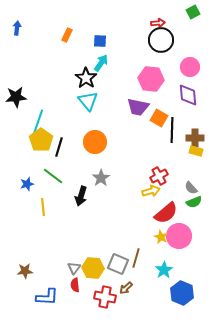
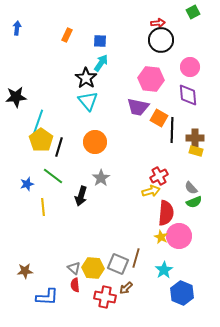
red semicircle at (166, 213): rotated 45 degrees counterclockwise
gray triangle at (74, 268): rotated 24 degrees counterclockwise
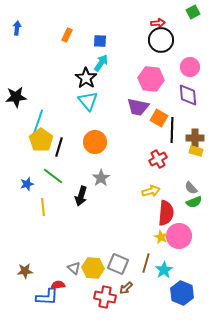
red cross at (159, 176): moved 1 px left, 17 px up
brown line at (136, 258): moved 10 px right, 5 px down
red semicircle at (75, 285): moved 17 px left; rotated 88 degrees clockwise
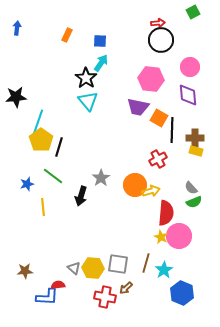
orange circle at (95, 142): moved 40 px right, 43 px down
gray square at (118, 264): rotated 15 degrees counterclockwise
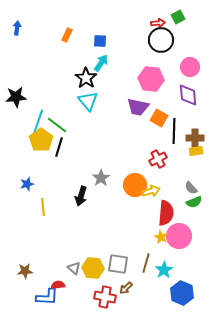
green square at (193, 12): moved 15 px left, 5 px down
black line at (172, 130): moved 2 px right, 1 px down
yellow rectangle at (196, 151): rotated 24 degrees counterclockwise
green line at (53, 176): moved 4 px right, 51 px up
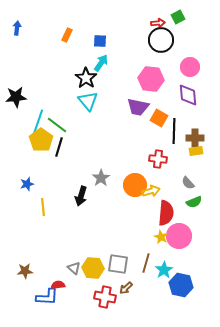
red cross at (158, 159): rotated 36 degrees clockwise
gray semicircle at (191, 188): moved 3 px left, 5 px up
blue hexagon at (182, 293): moved 1 px left, 8 px up; rotated 10 degrees counterclockwise
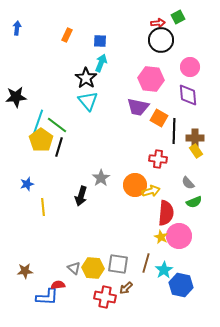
cyan arrow at (101, 63): rotated 12 degrees counterclockwise
yellow rectangle at (196, 151): rotated 64 degrees clockwise
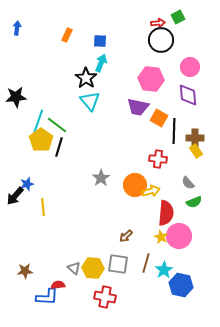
cyan triangle at (88, 101): moved 2 px right
black arrow at (81, 196): moved 66 px left; rotated 24 degrees clockwise
brown arrow at (126, 288): moved 52 px up
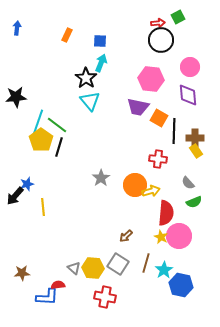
gray square at (118, 264): rotated 25 degrees clockwise
brown star at (25, 271): moved 3 px left, 2 px down
